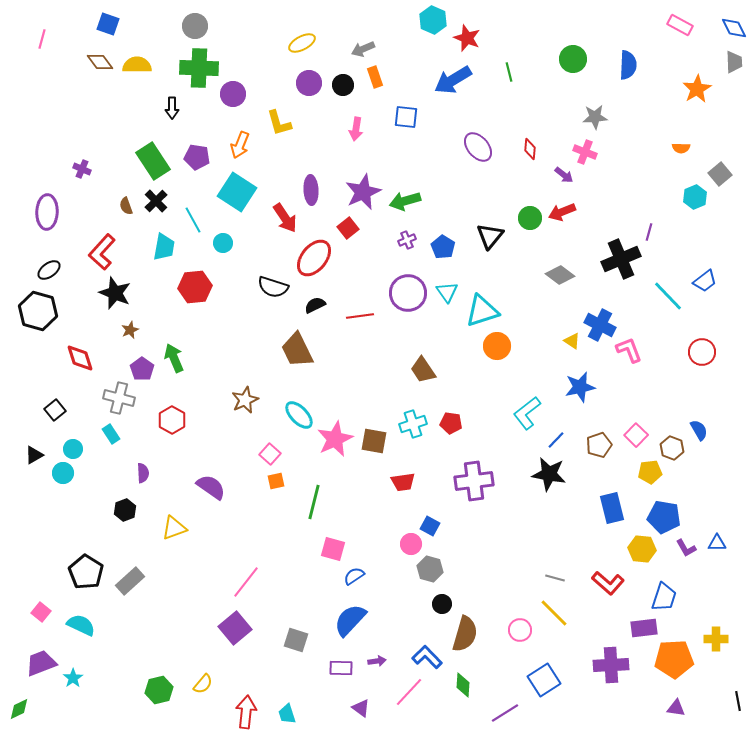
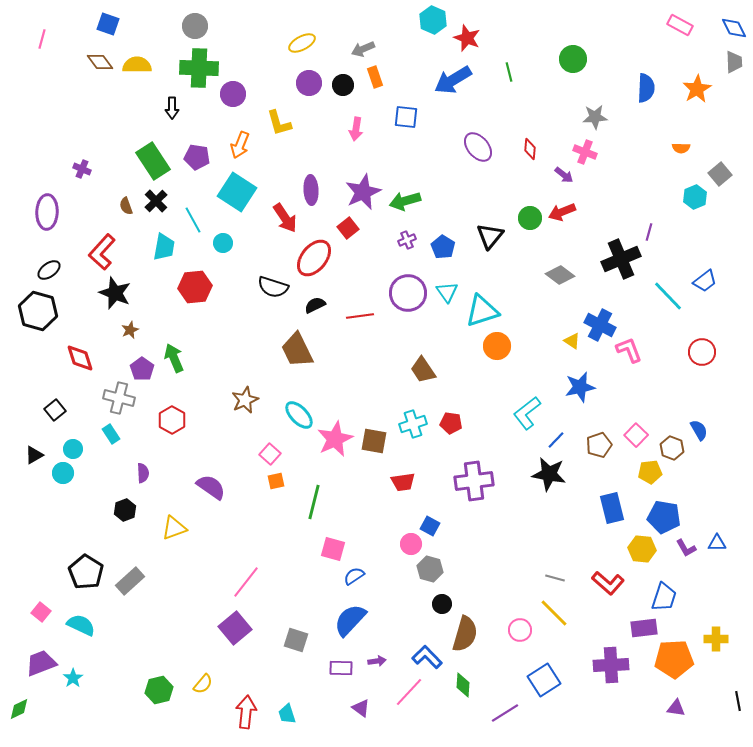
blue semicircle at (628, 65): moved 18 px right, 23 px down
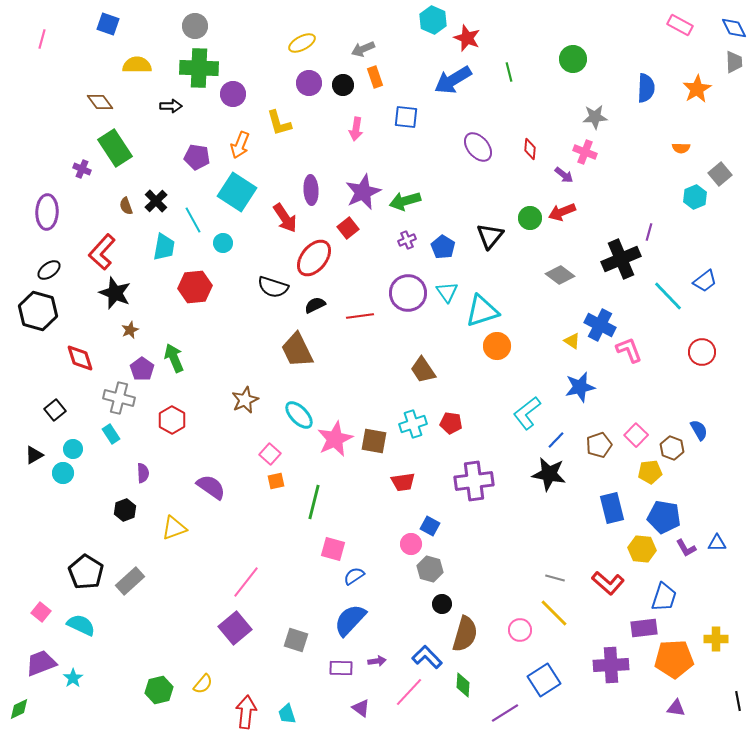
brown diamond at (100, 62): moved 40 px down
black arrow at (172, 108): moved 1 px left, 2 px up; rotated 90 degrees counterclockwise
green rectangle at (153, 161): moved 38 px left, 13 px up
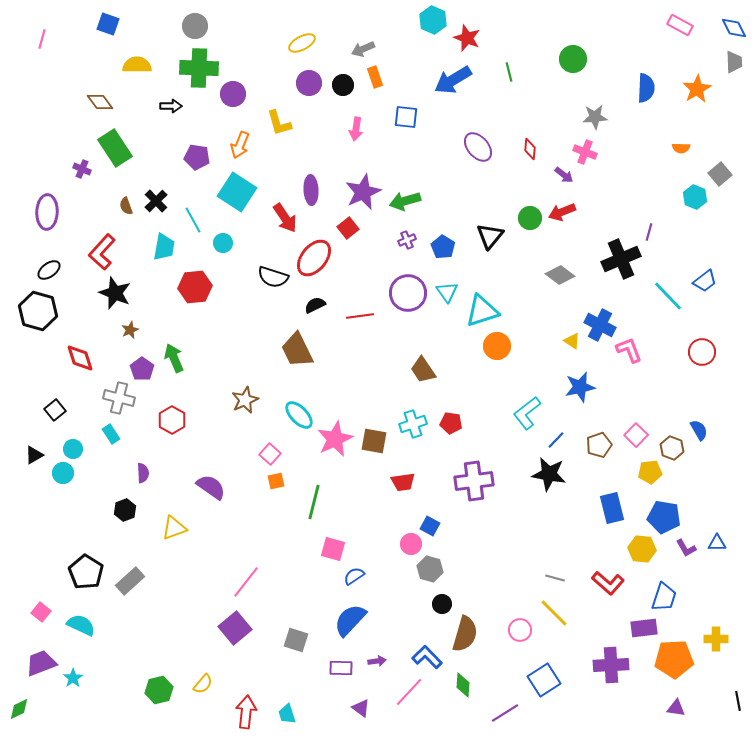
cyan hexagon at (695, 197): rotated 15 degrees counterclockwise
black semicircle at (273, 287): moved 10 px up
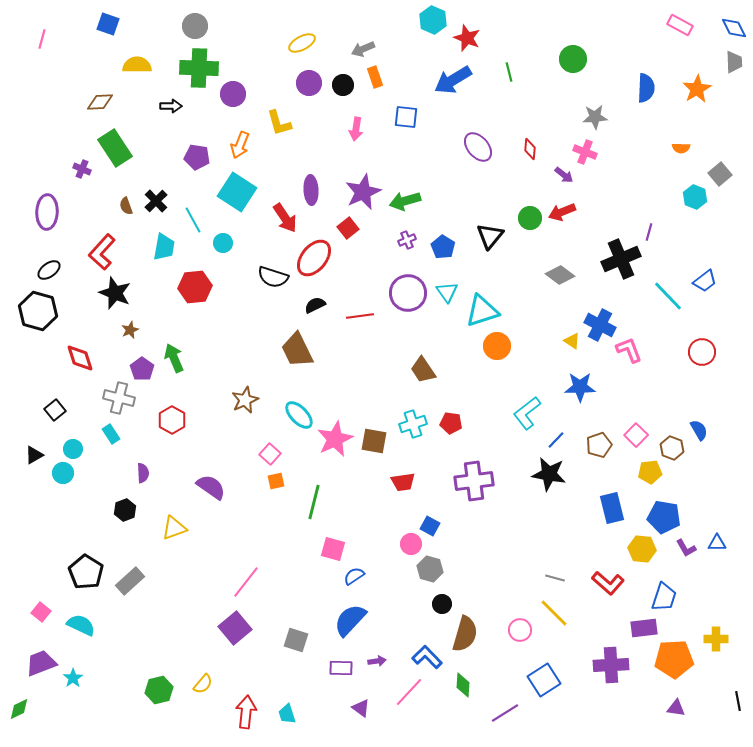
brown diamond at (100, 102): rotated 56 degrees counterclockwise
blue star at (580, 387): rotated 12 degrees clockwise
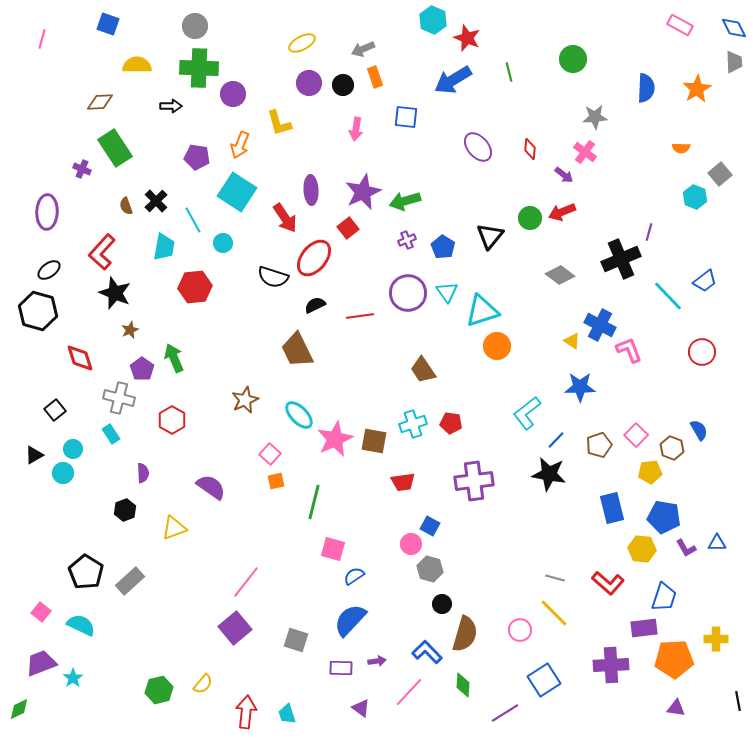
pink cross at (585, 152): rotated 15 degrees clockwise
blue L-shape at (427, 657): moved 5 px up
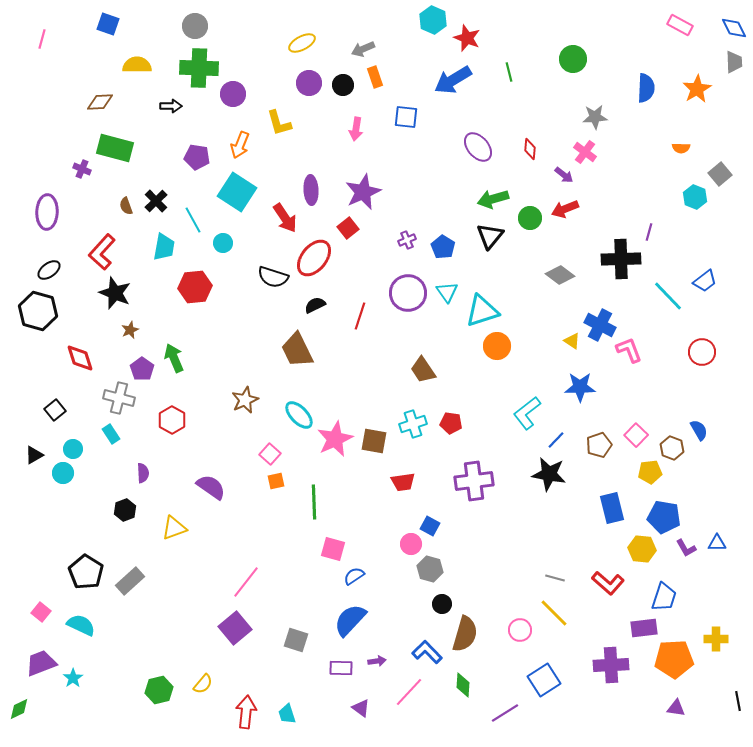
green rectangle at (115, 148): rotated 42 degrees counterclockwise
green arrow at (405, 201): moved 88 px right, 2 px up
red arrow at (562, 212): moved 3 px right, 3 px up
black cross at (621, 259): rotated 21 degrees clockwise
red line at (360, 316): rotated 64 degrees counterclockwise
green line at (314, 502): rotated 16 degrees counterclockwise
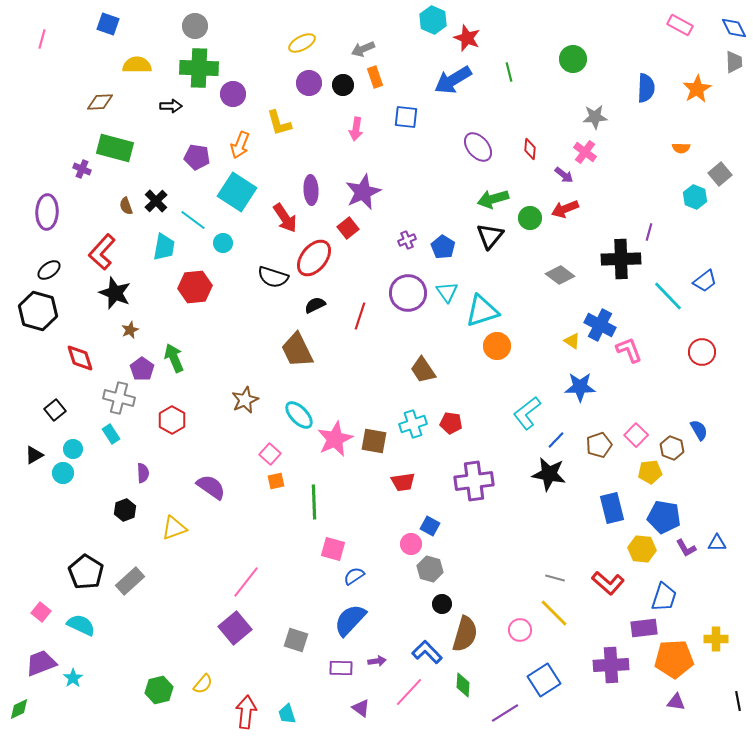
cyan line at (193, 220): rotated 24 degrees counterclockwise
purple triangle at (676, 708): moved 6 px up
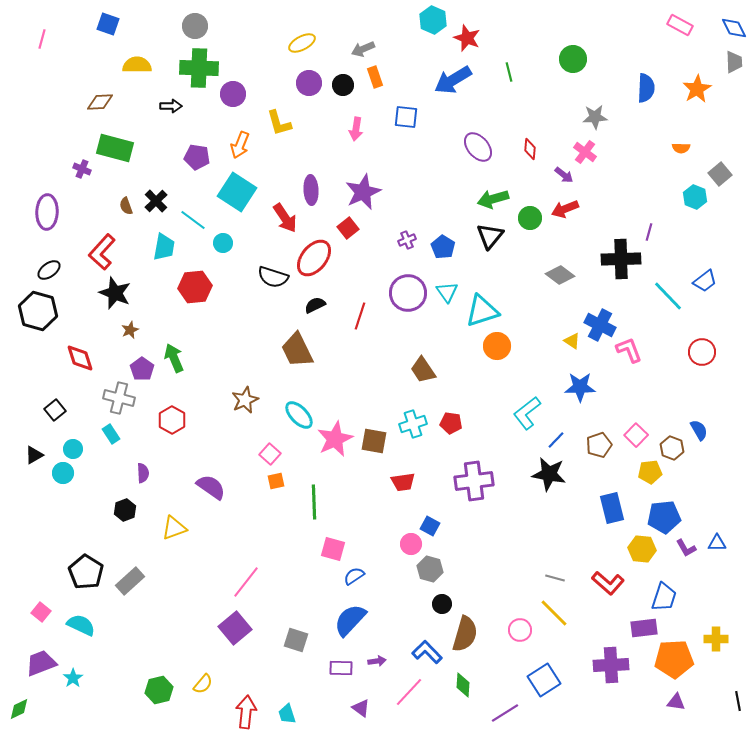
blue pentagon at (664, 517): rotated 16 degrees counterclockwise
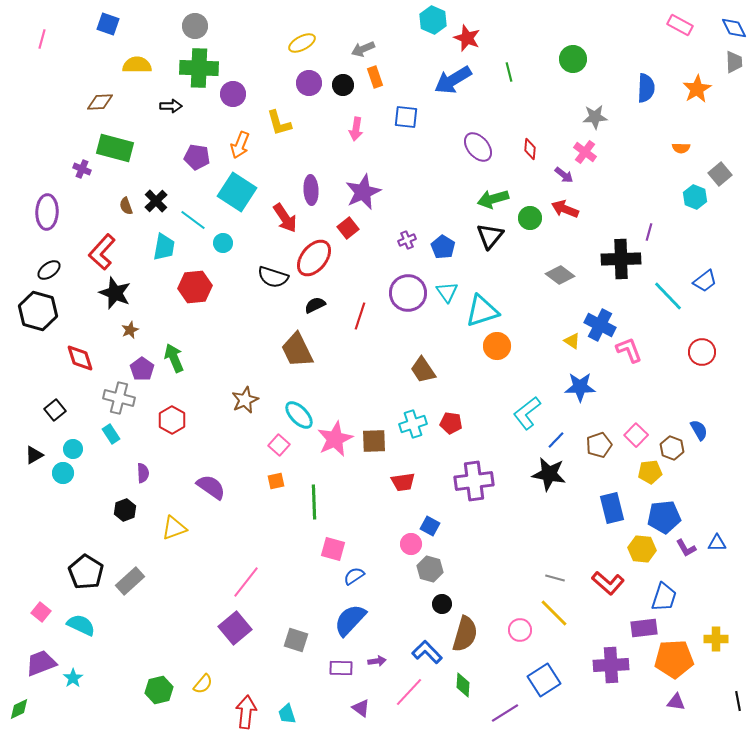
red arrow at (565, 209): rotated 44 degrees clockwise
brown square at (374, 441): rotated 12 degrees counterclockwise
pink square at (270, 454): moved 9 px right, 9 px up
